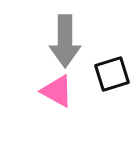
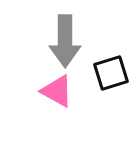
black square: moved 1 px left, 1 px up
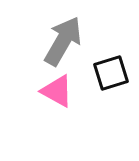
gray arrow: moved 2 px left; rotated 150 degrees counterclockwise
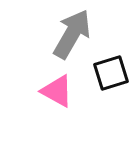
gray arrow: moved 9 px right, 7 px up
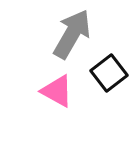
black square: moved 2 px left; rotated 21 degrees counterclockwise
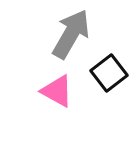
gray arrow: moved 1 px left
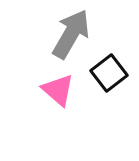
pink triangle: moved 1 px right, 1 px up; rotated 12 degrees clockwise
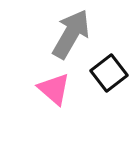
pink triangle: moved 4 px left, 1 px up
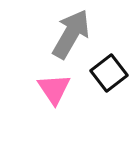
pink triangle: rotated 15 degrees clockwise
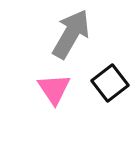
black square: moved 1 px right, 10 px down
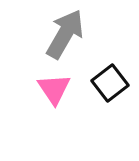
gray arrow: moved 6 px left
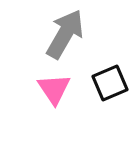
black square: rotated 15 degrees clockwise
